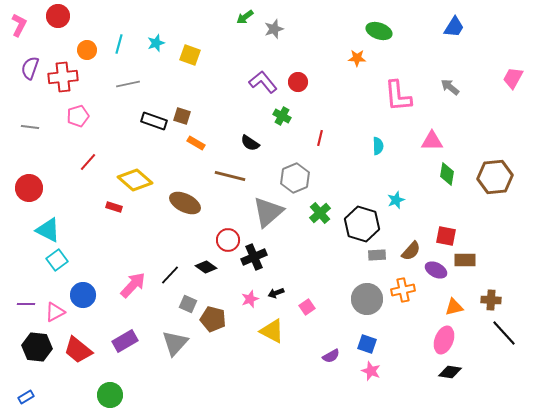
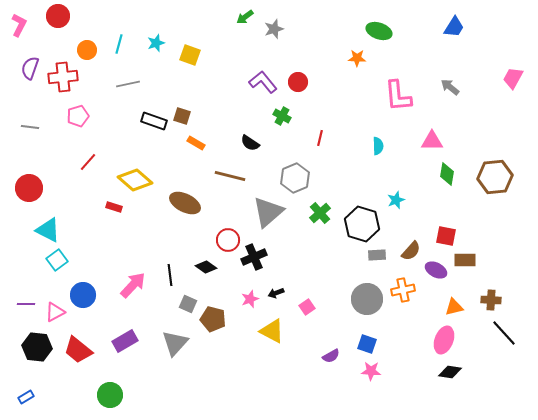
black line at (170, 275): rotated 50 degrees counterclockwise
pink star at (371, 371): rotated 18 degrees counterclockwise
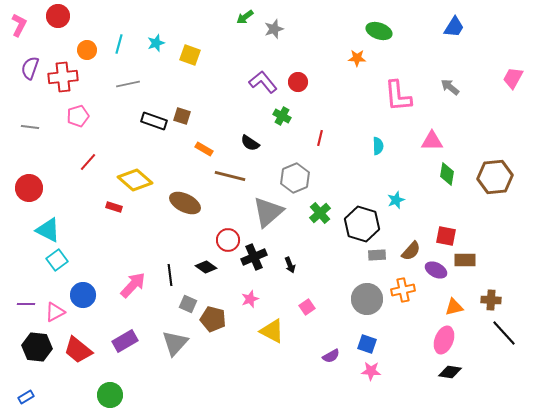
orange rectangle at (196, 143): moved 8 px right, 6 px down
black arrow at (276, 293): moved 14 px right, 28 px up; rotated 91 degrees counterclockwise
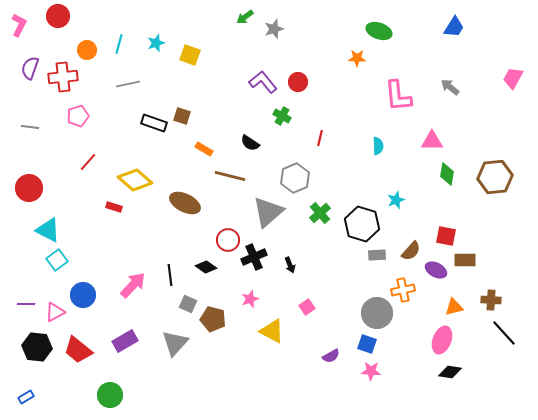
black rectangle at (154, 121): moved 2 px down
gray circle at (367, 299): moved 10 px right, 14 px down
pink ellipse at (444, 340): moved 2 px left
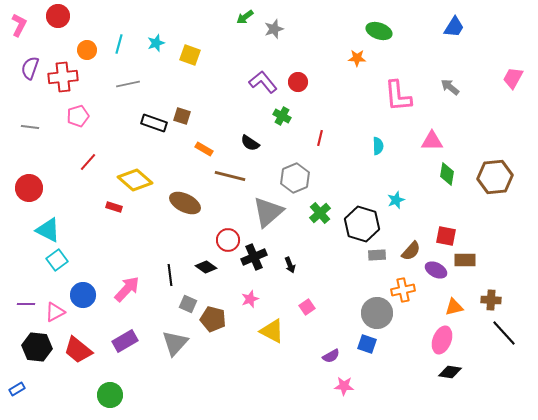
pink arrow at (133, 285): moved 6 px left, 4 px down
pink star at (371, 371): moved 27 px left, 15 px down
blue rectangle at (26, 397): moved 9 px left, 8 px up
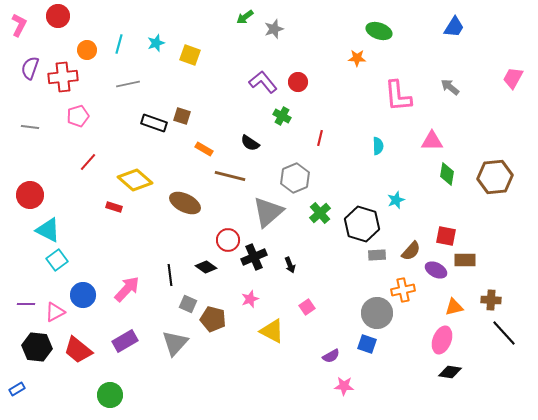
red circle at (29, 188): moved 1 px right, 7 px down
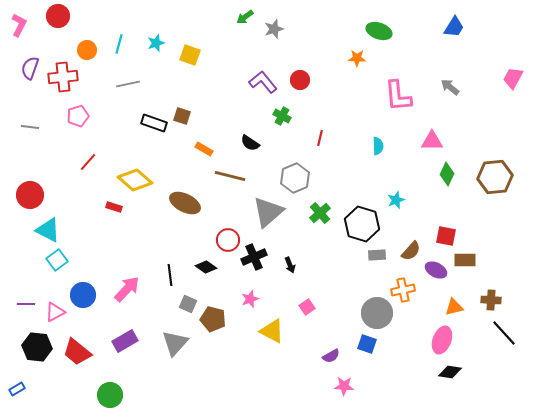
red circle at (298, 82): moved 2 px right, 2 px up
green diamond at (447, 174): rotated 15 degrees clockwise
red trapezoid at (78, 350): moved 1 px left, 2 px down
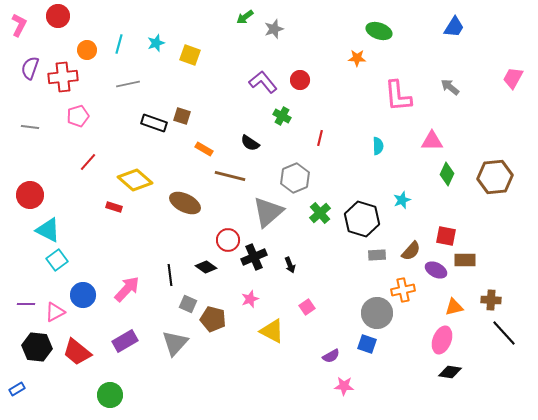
cyan star at (396, 200): moved 6 px right
black hexagon at (362, 224): moved 5 px up
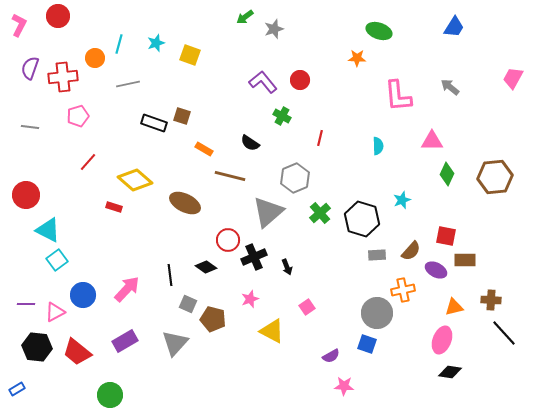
orange circle at (87, 50): moved 8 px right, 8 px down
red circle at (30, 195): moved 4 px left
black arrow at (290, 265): moved 3 px left, 2 px down
